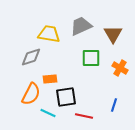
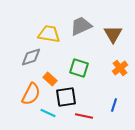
green square: moved 12 px left, 10 px down; rotated 18 degrees clockwise
orange cross: rotated 21 degrees clockwise
orange rectangle: rotated 48 degrees clockwise
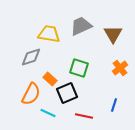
black square: moved 1 px right, 4 px up; rotated 15 degrees counterclockwise
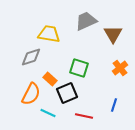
gray trapezoid: moved 5 px right, 5 px up
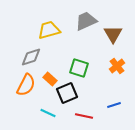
yellow trapezoid: moved 4 px up; rotated 25 degrees counterclockwise
orange cross: moved 3 px left, 2 px up
orange semicircle: moved 5 px left, 9 px up
blue line: rotated 56 degrees clockwise
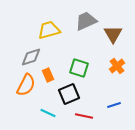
orange rectangle: moved 2 px left, 4 px up; rotated 24 degrees clockwise
black square: moved 2 px right, 1 px down
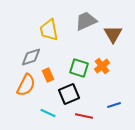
yellow trapezoid: rotated 85 degrees counterclockwise
orange cross: moved 15 px left
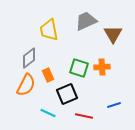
gray diamond: moved 2 px left, 1 px down; rotated 20 degrees counterclockwise
orange cross: moved 1 px down; rotated 35 degrees clockwise
black square: moved 2 px left
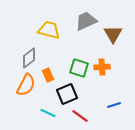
yellow trapezoid: rotated 115 degrees clockwise
red line: moved 4 px left; rotated 24 degrees clockwise
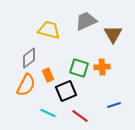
black square: moved 1 px left, 3 px up
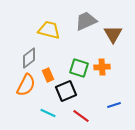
red line: moved 1 px right
